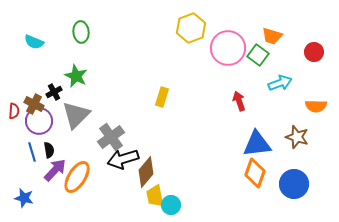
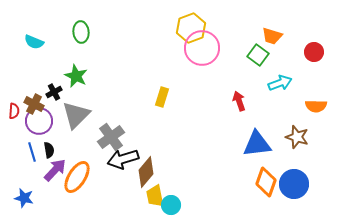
pink circle: moved 26 px left
orange diamond: moved 11 px right, 9 px down
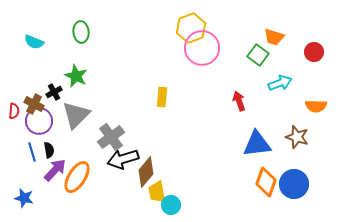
orange trapezoid: moved 2 px right, 1 px down
yellow rectangle: rotated 12 degrees counterclockwise
yellow trapezoid: moved 2 px right, 4 px up
